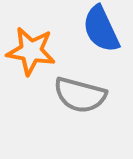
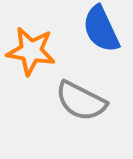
gray semicircle: moved 1 px right, 6 px down; rotated 12 degrees clockwise
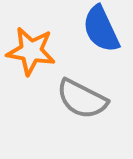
gray semicircle: moved 1 px right, 2 px up
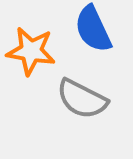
blue semicircle: moved 8 px left
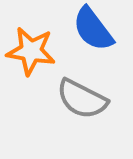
blue semicircle: rotated 12 degrees counterclockwise
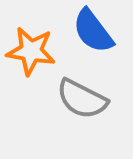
blue semicircle: moved 2 px down
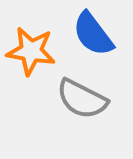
blue semicircle: moved 3 px down
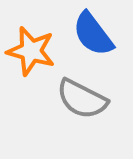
orange star: rotated 6 degrees clockwise
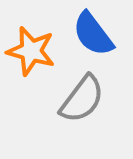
gray semicircle: rotated 80 degrees counterclockwise
